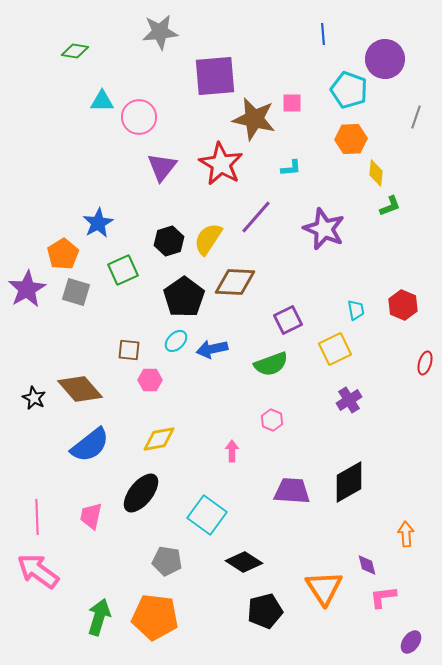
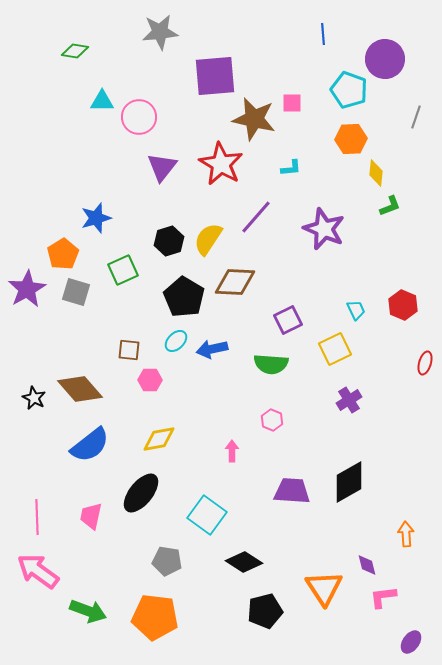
blue star at (98, 223): moved 2 px left, 5 px up; rotated 12 degrees clockwise
black pentagon at (184, 297): rotated 6 degrees counterclockwise
cyan trapezoid at (356, 310): rotated 15 degrees counterclockwise
green semicircle at (271, 364): rotated 24 degrees clockwise
green arrow at (99, 617): moved 11 px left, 6 px up; rotated 93 degrees clockwise
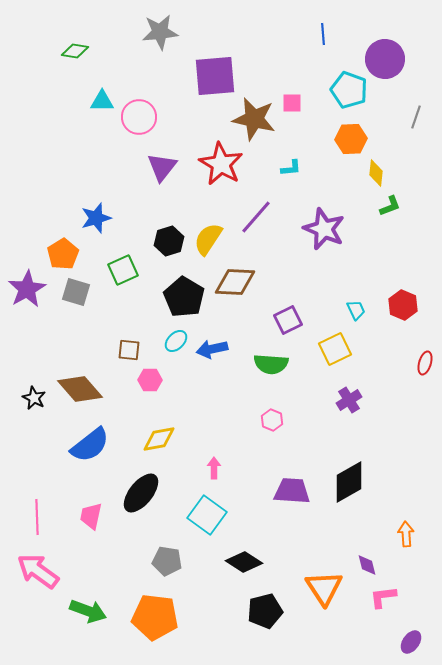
pink arrow at (232, 451): moved 18 px left, 17 px down
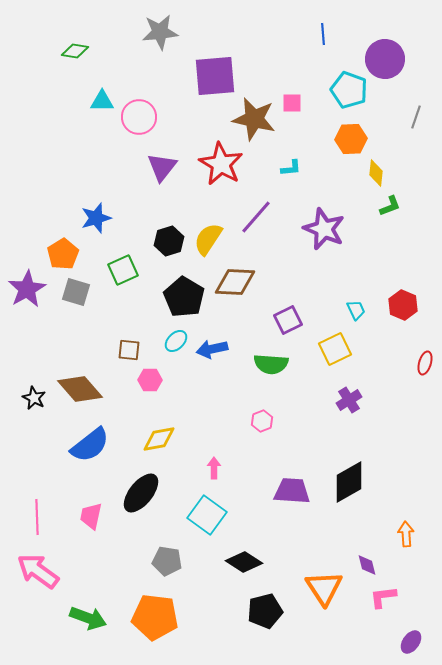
pink hexagon at (272, 420): moved 10 px left, 1 px down; rotated 15 degrees clockwise
green arrow at (88, 611): moved 7 px down
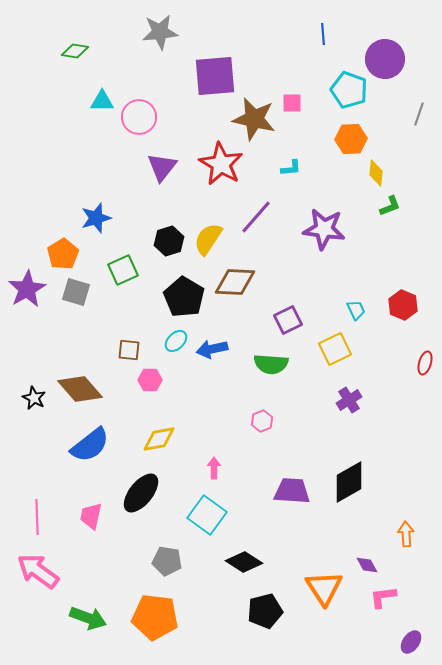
gray line at (416, 117): moved 3 px right, 3 px up
purple star at (324, 229): rotated 15 degrees counterclockwise
purple diamond at (367, 565): rotated 15 degrees counterclockwise
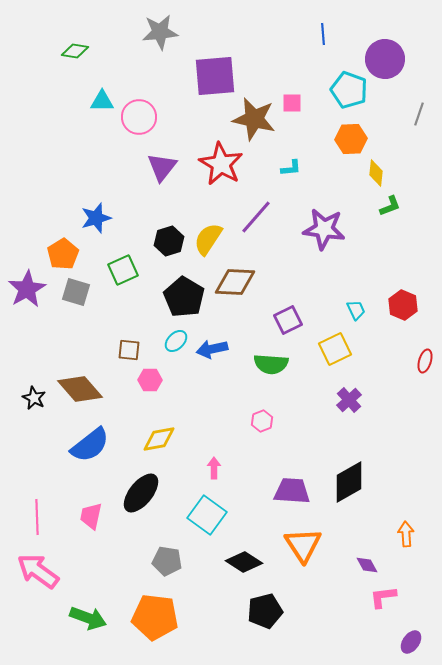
red ellipse at (425, 363): moved 2 px up
purple cross at (349, 400): rotated 10 degrees counterclockwise
orange triangle at (324, 588): moved 21 px left, 43 px up
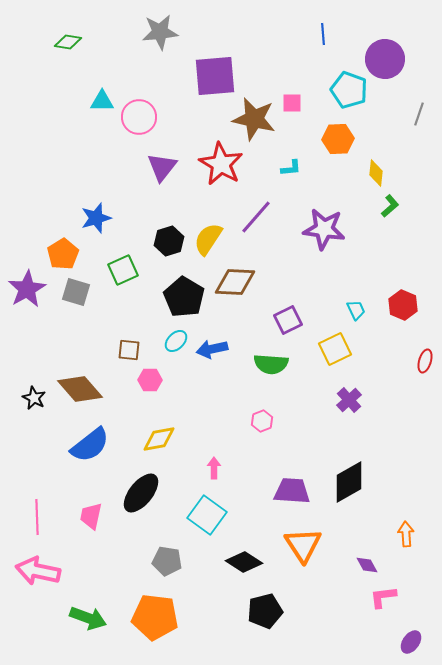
green diamond at (75, 51): moved 7 px left, 9 px up
orange hexagon at (351, 139): moved 13 px left
green L-shape at (390, 206): rotated 20 degrees counterclockwise
pink arrow at (38, 571): rotated 24 degrees counterclockwise
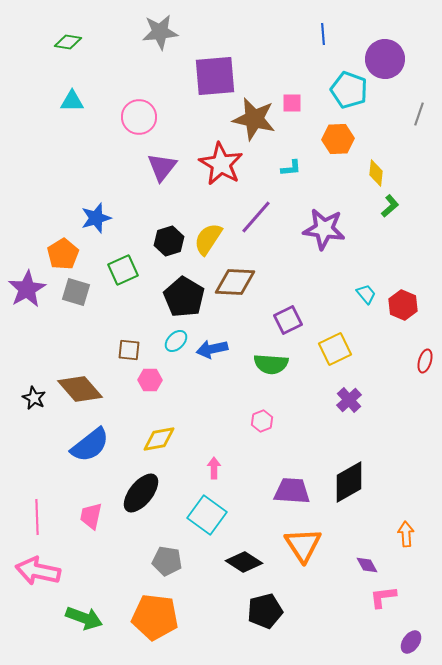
cyan triangle at (102, 101): moved 30 px left
cyan trapezoid at (356, 310): moved 10 px right, 16 px up; rotated 15 degrees counterclockwise
green arrow at (88, 618): moved 4 px left
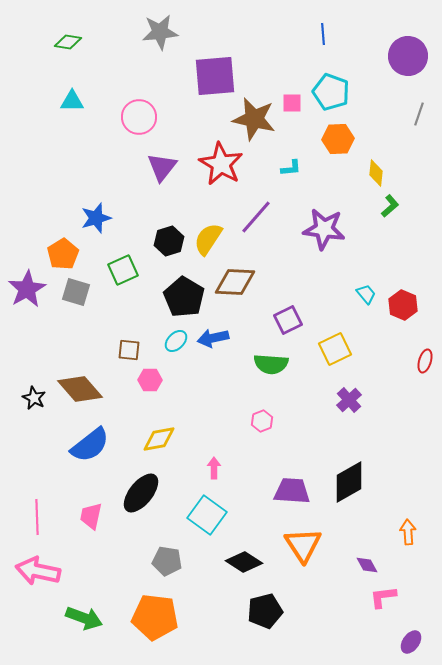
purple circle at (385, 59): moved 23 px right, 3 px up
cyan pentagon at (349, 90): moved 18 px left, 2 px down
blue arrow at (212, 349): moved 1 px right, 11 px up
orange arrow at (406, 534): moved 2 px right, 2 px up
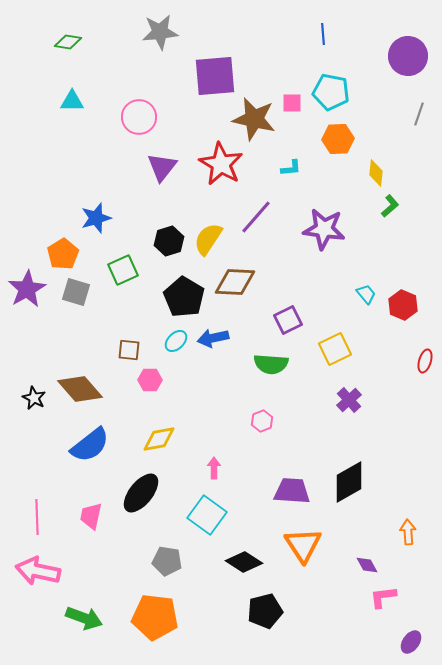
cyan pentagon at (331, 92): rotated 9 degrees counterclockwise
